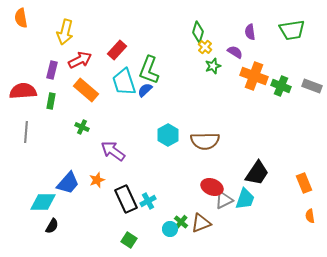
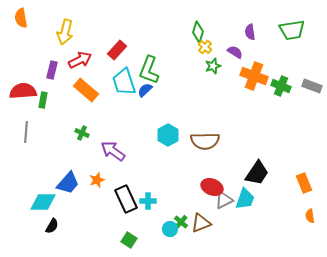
green rectangle at (51, 101): moved 8 px left, 1 px up
green cross at (82, 127): moved 6 px down
cyan cross at (148, 201): rotated 28 degrees clockwise
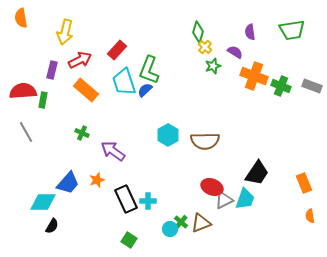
gray line at (26, 132): rotated 35 degrees counterclockwise
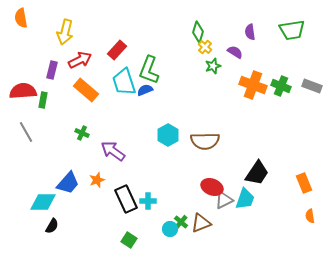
orange cross at (254, 76): moved 1 px left, 9 px down
blue semicircle at (145, 90): rotated 21 degrees clockwise
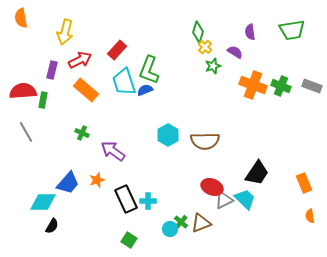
cyan trapezoid at (245, 199): rotated 65 degrees counterclockwise
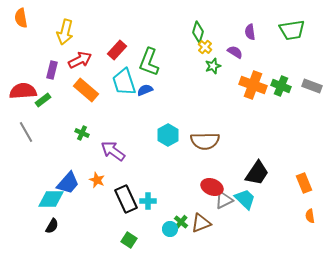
green L-shape at (149, 70): moved 8 px up
green rectangle at (43, 100): rotated 42 degrees clockwise
orange star at (97, 180): rotated 28 degrees counterclockwise
cyan diamond at (43, 202): moved 8 px right, 3 px up
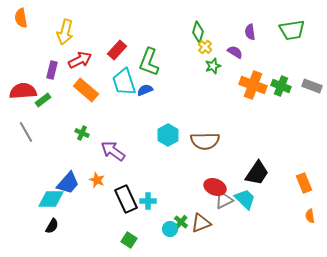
red ellipse at (212, 187): moved 3 px right
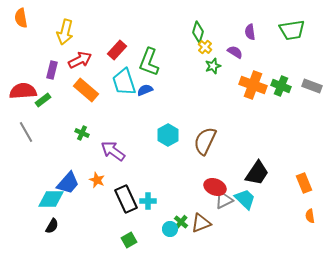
brown semicircle at (205, 141): rotated 116 degrees clockwise
green square at (129, 240): rotated 28 degrees clockwise
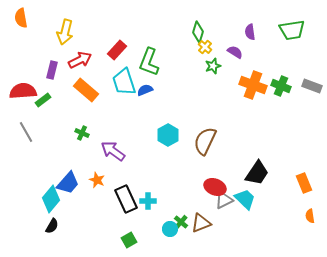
cyan diamond at (51, 199): rotated 52 degrees counterclockwise
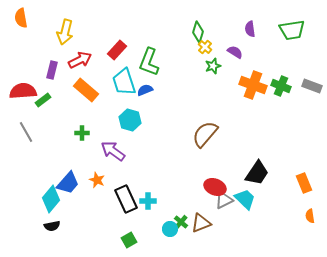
purple semicircle at (250, 32): moved 3 px up
green cross at (82, 133): rotated 24 degrees counterclockwise
cyan hexagon at (168, 135): moved 38 px left, 15 px up; rotated 15 degrees counterclockwise
brown semicircle at (205, 141): moved 7 px up; rotated 16 degrees clockwise
black semicircle at (52, 226): rotated 49 degrees clockwise
